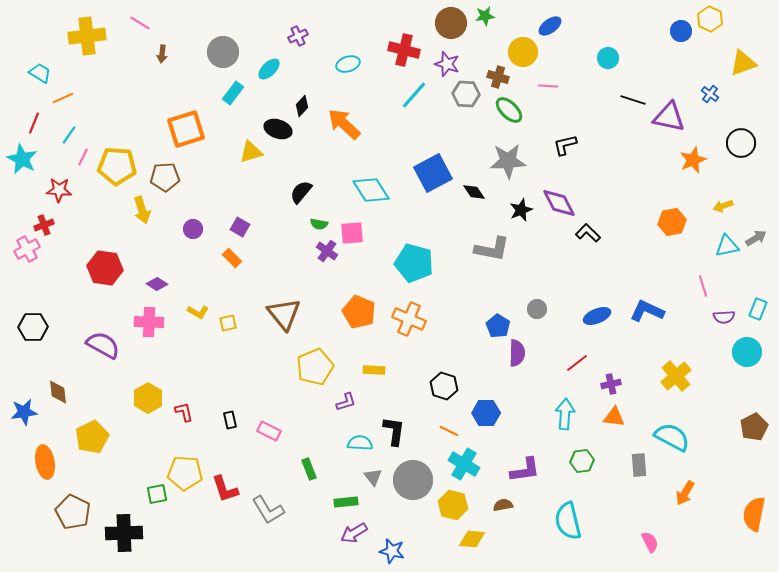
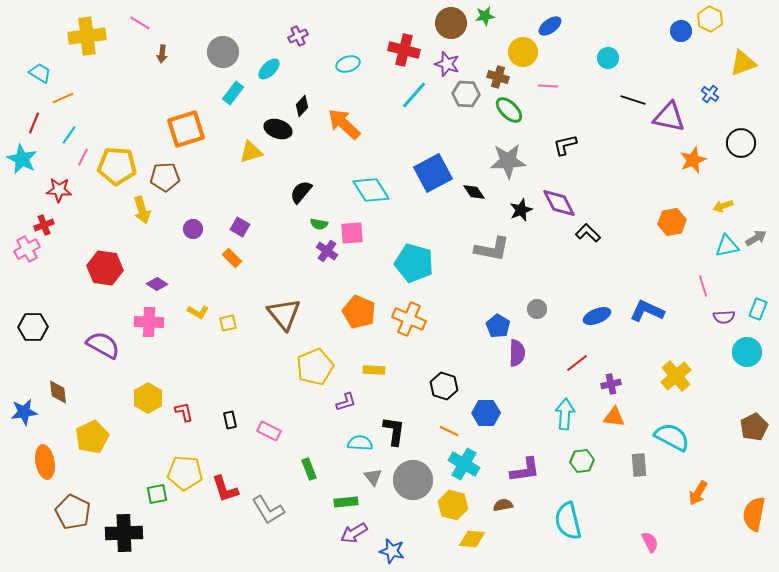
orange arrow at (685, 493): moved 13 px right
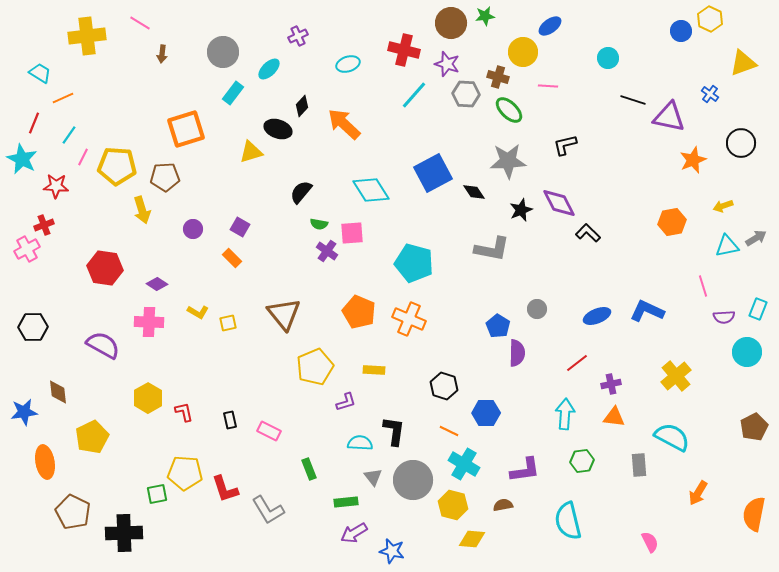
red star at (59, 190): moved 3 px left, 4 px up
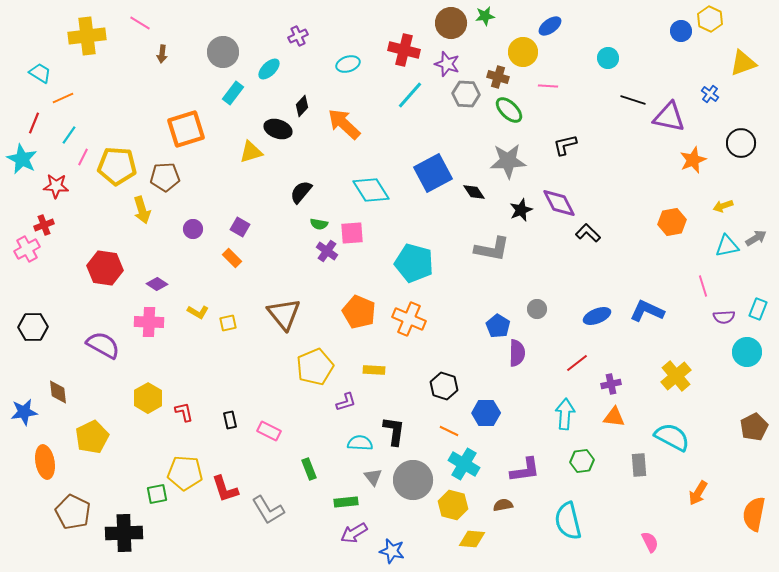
cyan line at (414, 95): moved 4 px left
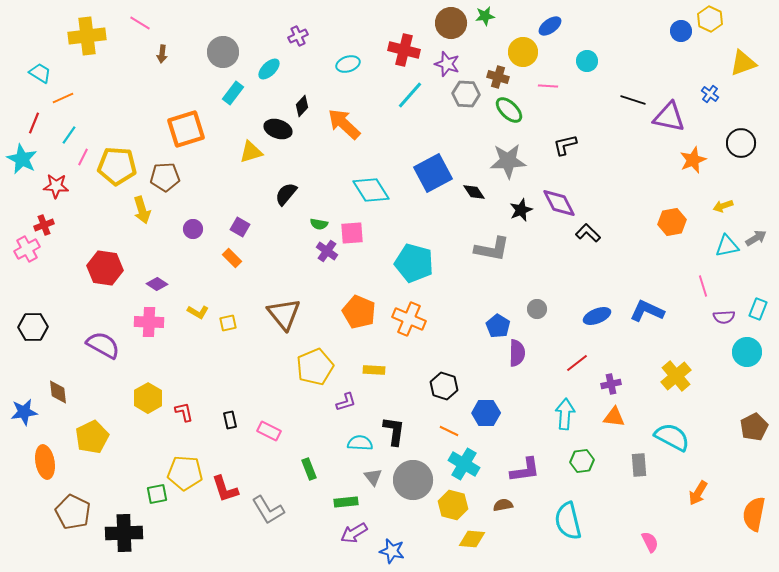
cyan circle at (608, 58): moved 21 px left, 3 px down
black semicircle at (301, 192): moved 15 px left, 2 px down
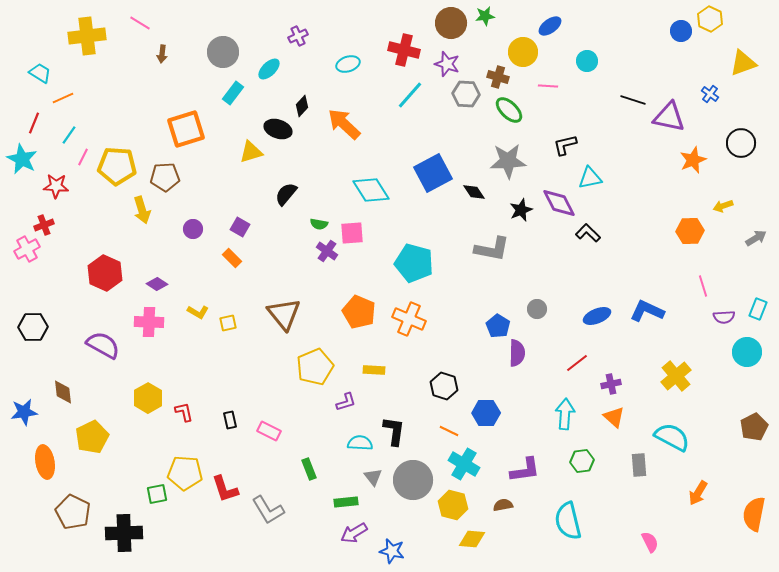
orange hexagon at (672, 222): moved 18 px right, 9 px down; rotated 8 degrees clockwise
cyan triangle at (727, 246): moved 137 px left, 68 px up
red hexagon at (105, 268): moved 5 px down; rotated 16 degrees clockwise
brown diamond at (58, 392): moved 5 px right
orange triangle at (614, 417): rotated 35 degrees clockwise
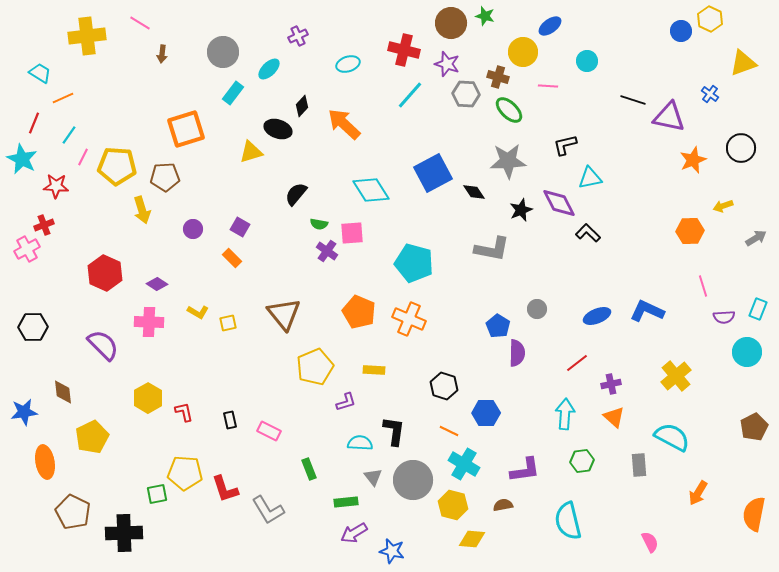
green star at (485, 16): rotated 24 degrees clockwise
black circle at (741, 143): moved 5 px down
black semicircle at (286, 194): moved 10 px right
purple semicircle at (103, 345): rotated 16 degrees clockwise
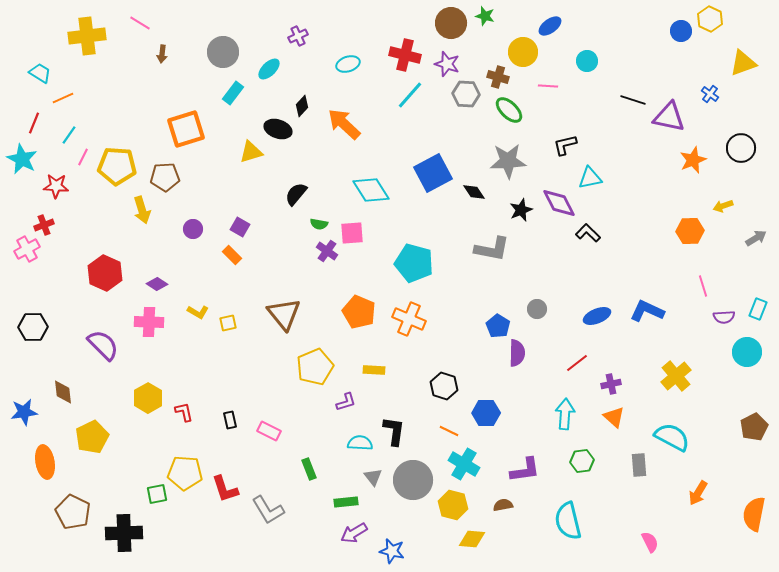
red cross at (404, 50): moved 1 px right, 5 px down
orange rectangle at (232, 258): moved 3 px up
